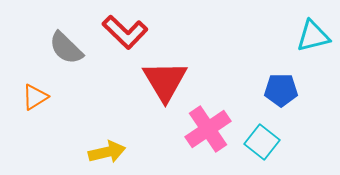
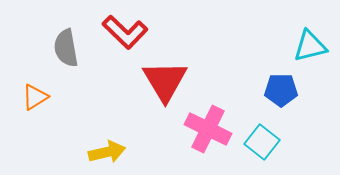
cyan triangle: moved 3 px left, 10 px down
gray semicircle: rotated 36 degrees clockwise
pink cross: rotated 30 degrees counterclockwise
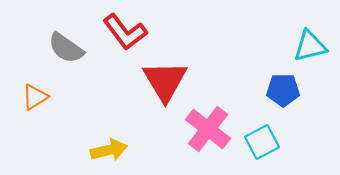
red L-shape: rotated 9 degrees clockwise
gray semicircle: rotated 45 degrees counterclockwise
blue pentagon: moved 2 px right
pink cross: rotated 12 degrees clockwise
cyan square: rotated 24 degrees clockwise
yellow arrow: moved 2 px right, 2 px up
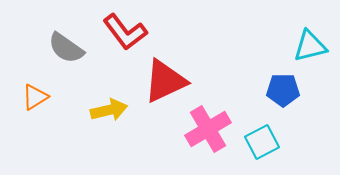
red triangle: rotated 36 degrees clockwise
pink cross: rotated 21 degrees clockwise
yellow arrow: moved 40 px up
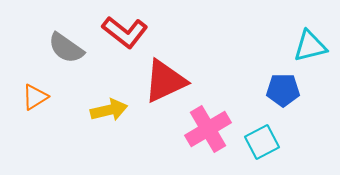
red L-shape: rotated 15 degrees counterclockwise
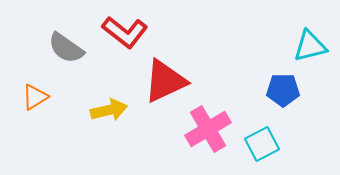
cyan square: moved 2 px down
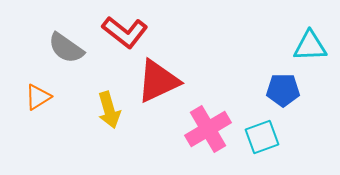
cyan triangle: rotated 12 degrees clockwise
red triangle: moved 7 px left
orange triangle: moved 3 px right
yellow arrow: rotated 87 degrees clockwise
cyan square: moved 7 px up; rotated 8 degrees clockwise
